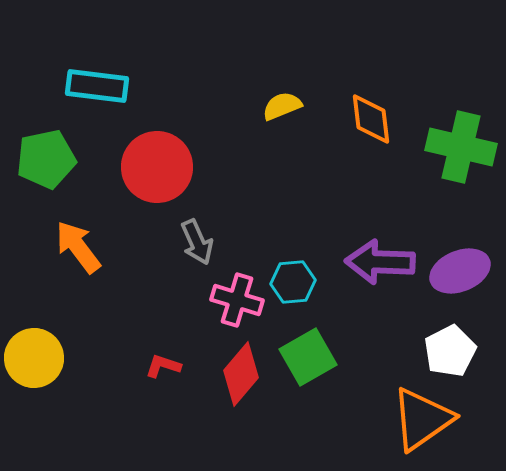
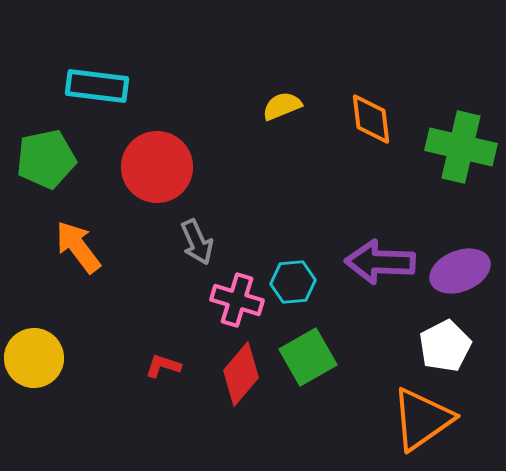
white pentagon: moved 5 px left, 5 px up
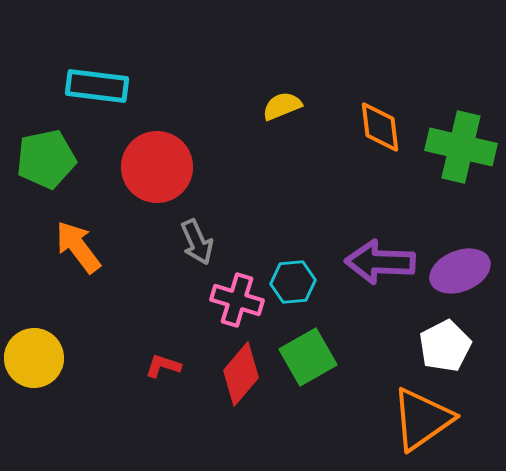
orange diamond: moved 9 px right, 8 px down
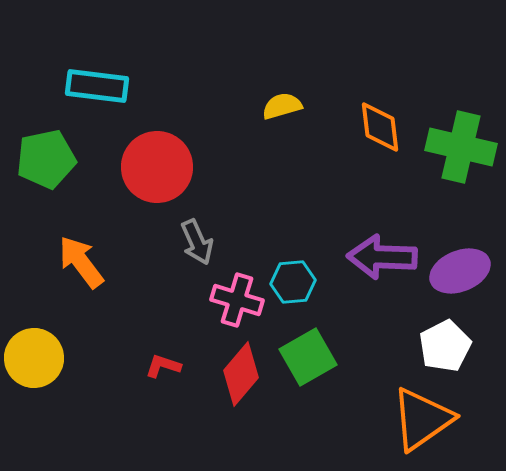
yellow semicircle: rotated 6 degrees clockwise
orange arrow: moved 3 px right, 15 px down
purple arrow: moved 2 px right, 5 px up
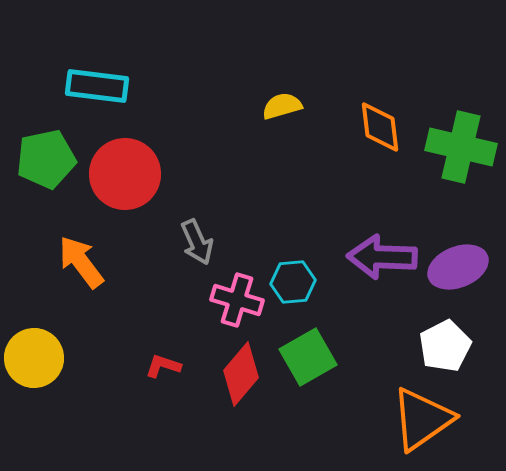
red circle: moved 32 px left, 7 px down
purple ellipse: moved 2 px left, 4 px up
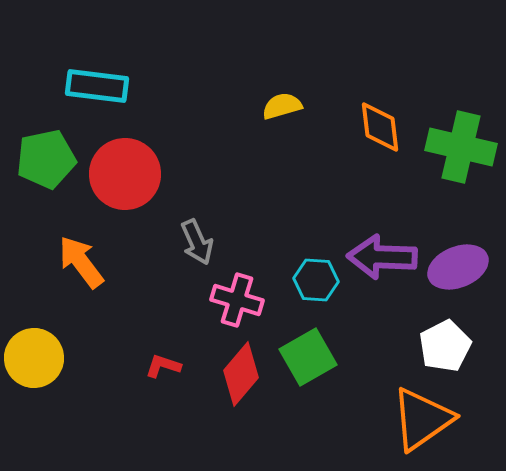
cyan hexagon: moved 23 px right, 2 px up; rotated 9 degrees clockwise
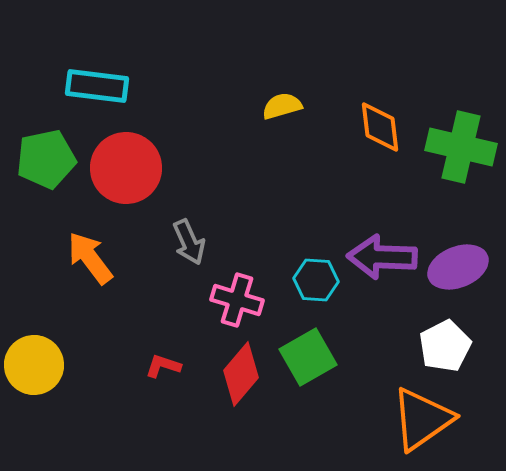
red circle: moved 1 px right, 6 px up
gray arrow: moved 8 px left
orange arrow: moved 9 px right, 4 px up
yellow circle: moved 7 px down
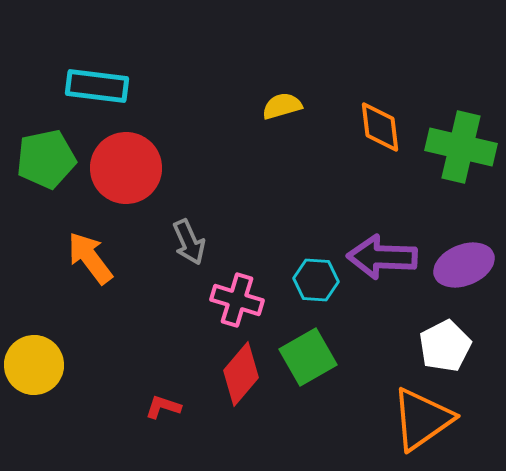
purple ellipse: moved 6 px right, 2 px up
red L-shape: moved 41 px down
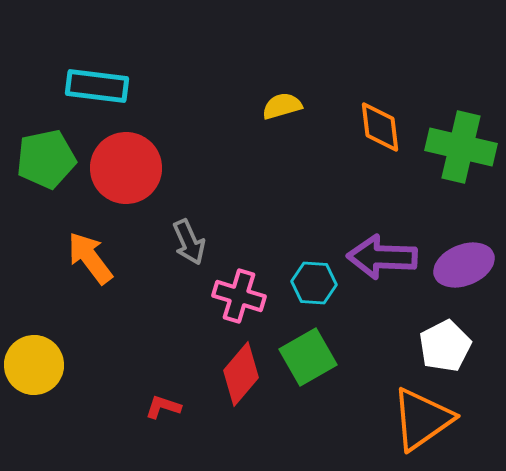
cyan hexagon: moved 2 px left, 3 px down
pink cross: moved 2 px right, 4 px up
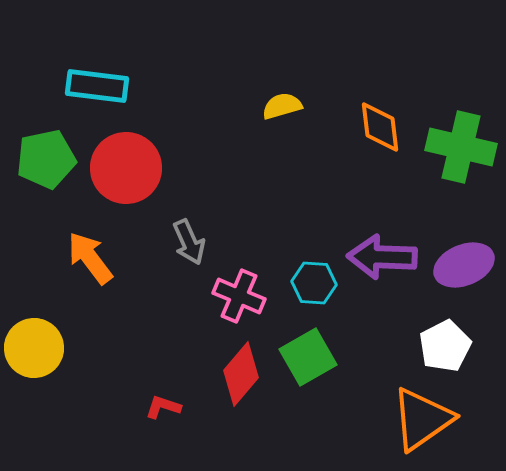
pink cross: rotated 6 degrees clockwise
yellow circle: moved 17 px up
